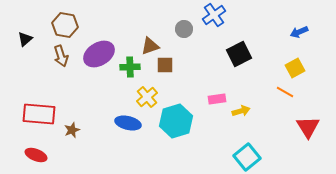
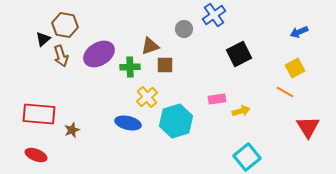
black triangle: moved 18 px right
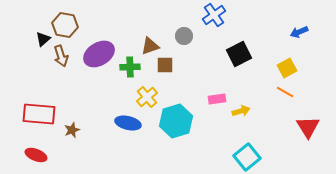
gray circle: moved 7 px down
yellow square: moved 8 px left
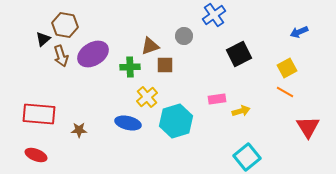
purple ellipse: moved 6 px left
brown star: moved 7 px right; rotated 21 degrees clockwise
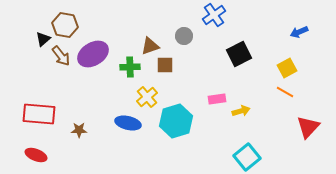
brown arrow: rotated 20 degrees counterclockwise
red triangle: rotated 15 degrees clockwise
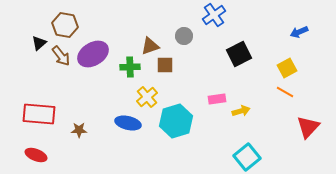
black triangle: moved 4 px left, 4 px down
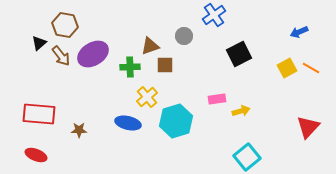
orange line: moved 26 px right, 24 px up
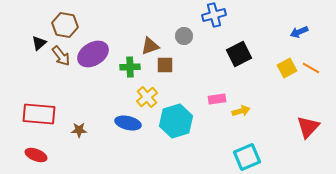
blue cross: rotated 20 degrees clockwise
cyan square: rotated 16 degrees clockwise
